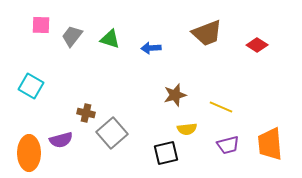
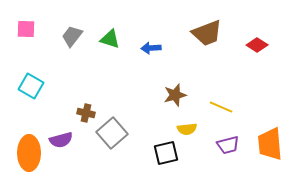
pink square: moved 15 px left, 4 px down
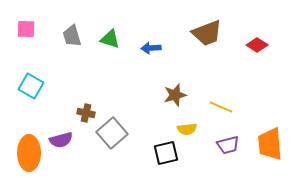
gray trapezoid: rotated 55 degrees counterclockwise
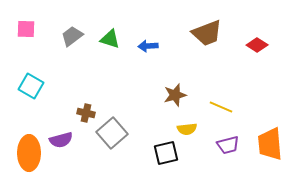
gray trapezoid: rotated 70 degrees clockwise
blue arrow: moved 3 px left, 2 px up
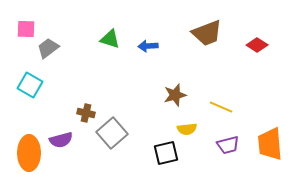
gray trapezoid: moved 24 px left, 12 px down
cyan square: moved 1 px left, 1 px up
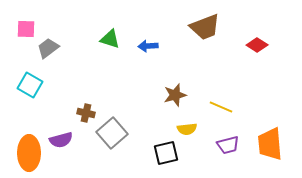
brown trapezoid: moved 2 px left, 6 px up
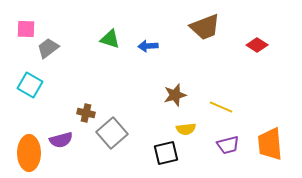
yellow semicircle: moved 1 px left
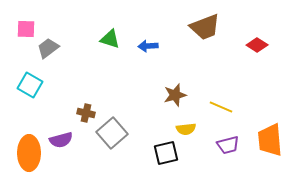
orange trapezoid: moved 4 px up
